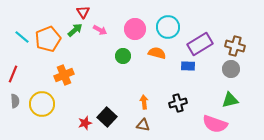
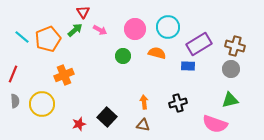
purple rectangle: moved 1 px left
red star: moved 6 px left, 1 px down
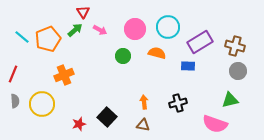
purple rectangle: moved 1 px right, 2 px up
gray circle: moved 7 px right, 2 px down
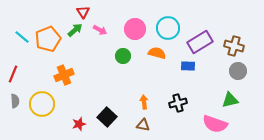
cyan circle: moved 1 px down
brown cross: moved 1 px left
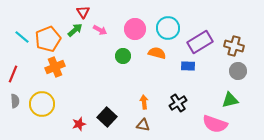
orange cross: moved 9 px left, 8 px up
black cross: rotated 18 degrees counterclockwise
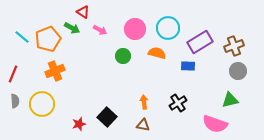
red triangle: rotated 24 degrees counterclockwise
green arrow: moved 3 px left, 2 px up; rotated 70 degrees clockwise
brown cross: rotated 36 degrees counterclockwise
orange cross: moved 4 px down
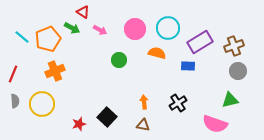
green circle: moved 4 px left, 4 px down
